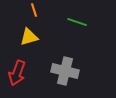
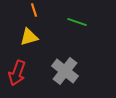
gray cross: rotated 24 degrees clockwise
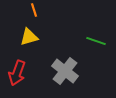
green line: moved 19 px right, 19 px down
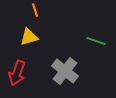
orange line: moved 1 px right
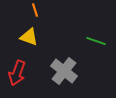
yellow triangle: rotated 36 degrees clockwise
gray cross: moved 1 px left
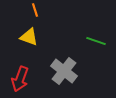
red arrow: moved 3 px right, 6 px down
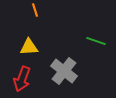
yellow triangle: moved 10 px down; rotated 24 degrees counterclockwise
red arrow: moved 2 px right
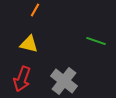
orange line: rotated 48 degrees clockwise
yellow triangle: moved 3 px up; rotated 18 degrees clockwise
gray cross: moved 10 px down
